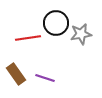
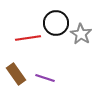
gray star: rotated 30 degrees counterclockwise
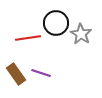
purple line: moved 4 px left, 5 px up
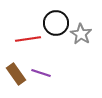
red line: moved 1 px down
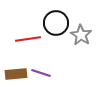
gray star: moved 1 px down
brown rectangle: rotated 60 degrees counterclockwise
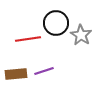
purple line: moved 3 px right, 2 px up; rotated 36 degrees counterclockwise
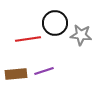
black circle: moved 1 px left
gray star: rotated 25 degrees counterclockwise
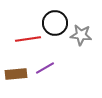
purple line: moved 1 px right, 3 px up; rotated 12 degrees counterclockwise
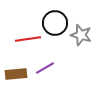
gray star: rotated 10 degrees clockwise
